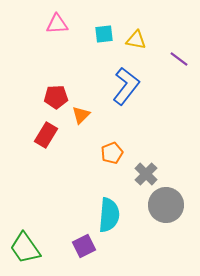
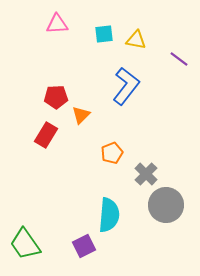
green trapezoid: moved 4 px up
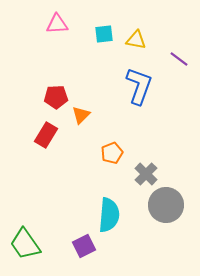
blue L-shape: moved 13 px right; rotated 18 degrees counterclockwise
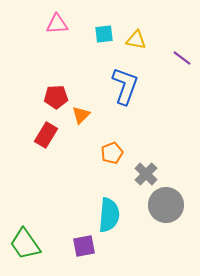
purple line: moved 3 px right, 1 px up
blue L-shape: moved 14 px left
purple square: rotated 15 degrees clockwise
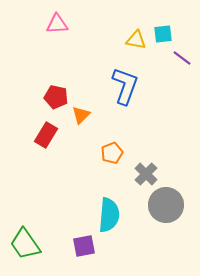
cyan square: moved 59 px right
red pentagon: rotated 15 degrees clockwise
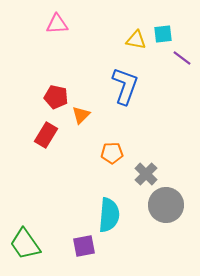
orange pentagon: rotated 20 degrees clockwise
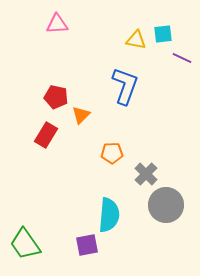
purple line: rotated 12 degrees counterclockwise
purple square: moved 3 px right, 1 px up
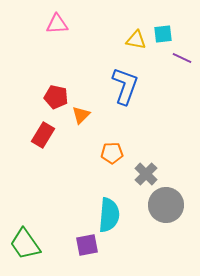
red rectangle: moved 3 px left
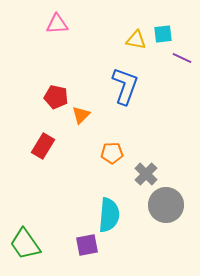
red rectangle: moved 11 px down
